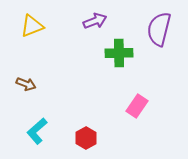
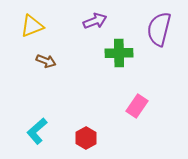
brown arrow: moved 20 px right, 23 px up
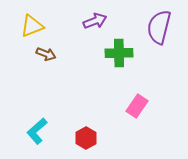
purple semicircle: moved 2 px up
brown arrow: moved 7 px up
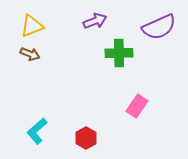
purple semicircle: rotated 128 degrees counterclockwise
brown arrow: moved 16 px left
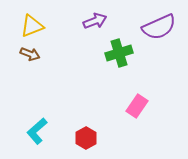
green cross: rotated 16 degrees counterclockwise
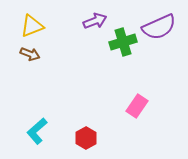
green cross: moved 4 px right, 11 px up
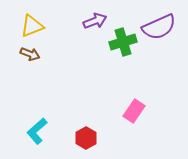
pink rectangle: moved 3 px left, 5 px down
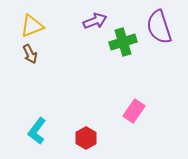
purple semicircle: rotated 96 degrees clockwise
brown arrow: rotated 42 degrees clockwise
cyan L-shape: rotated 12 degrees counterclockwise
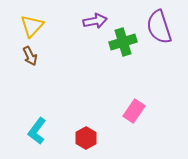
purple arrow: rotated 10 degrees clockwise
yellow triangle: rotated 25 degrees counterclockwise
brown arrow: moved 2 px down
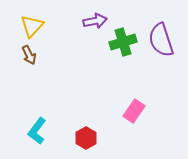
purple semicircle: moved 2 px right, 13 px down
brown arrow: moved 1 px left, 1 px up
